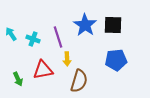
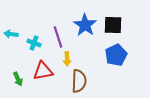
cyan arrow: rotated 48 degrees counterclockwise
cyan cross: moved 1 px right, 4 px down
blue pentagon: moved 5 px up; rotated 20 degrees counterclockwise
red triangle: moved 1 px down
brown semicircle: rotated 15 degrees counterclockwise
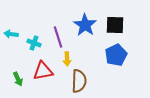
black square: moved 2 px right
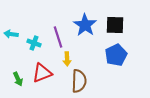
red triangle: moved 1 px left, 2 px down; rotated 10 degrees counterclockwise
